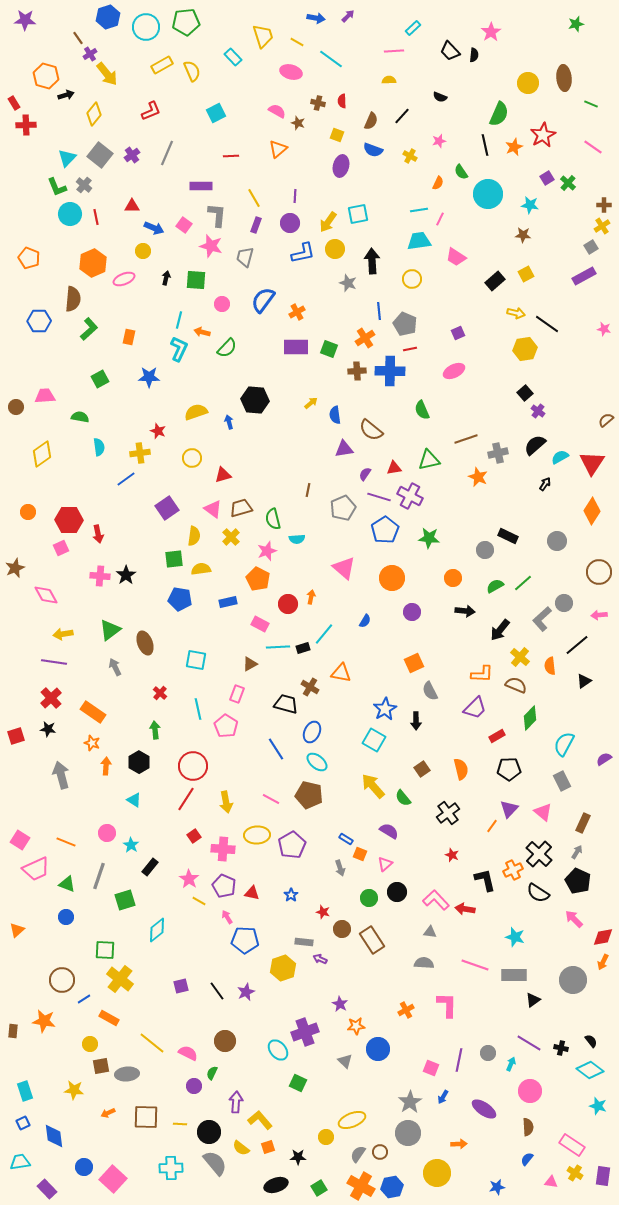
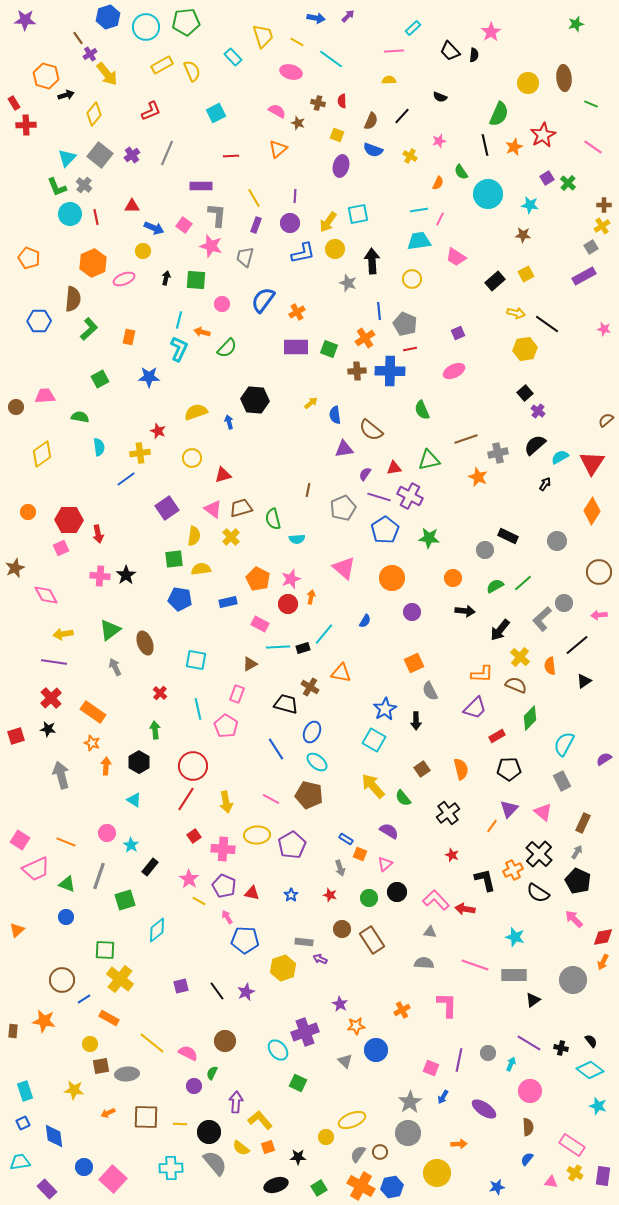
pink star at (267, 551): moved 24 px right, 28 px down
red star at (323, 912): moved 7 px right, 17 px up
orange cross at (406, 1010): moved 4 px left
blue circle at (378, 1049): moved 2 px left, 1 px down
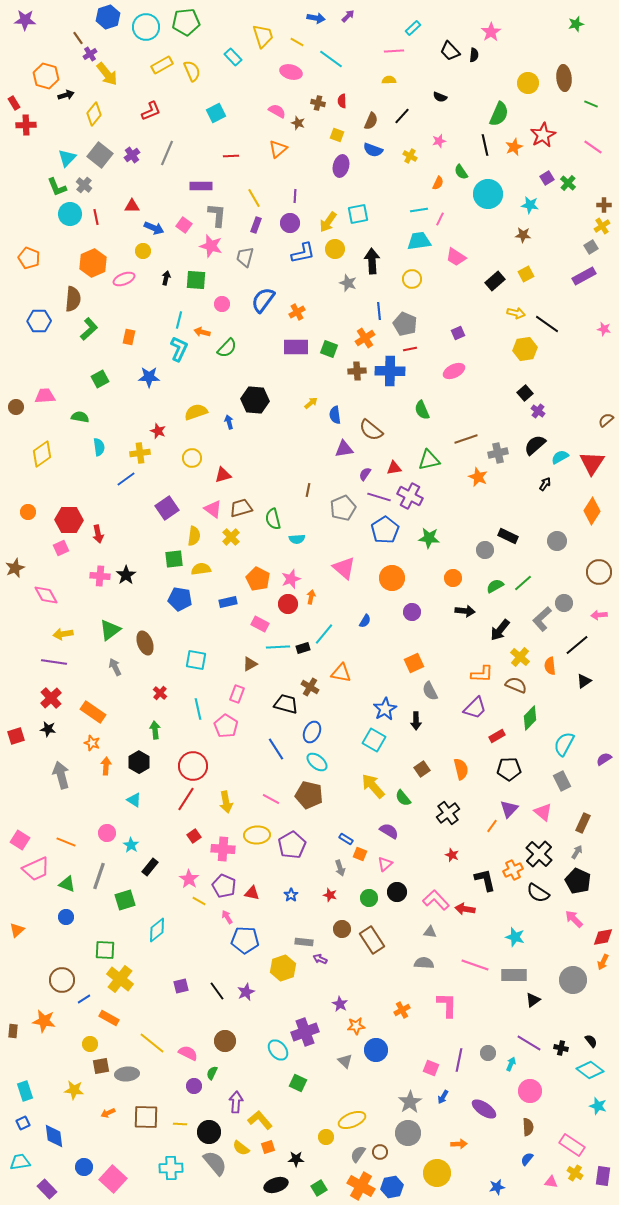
black star at (298, 1157): moved 2 px left, 2 px down
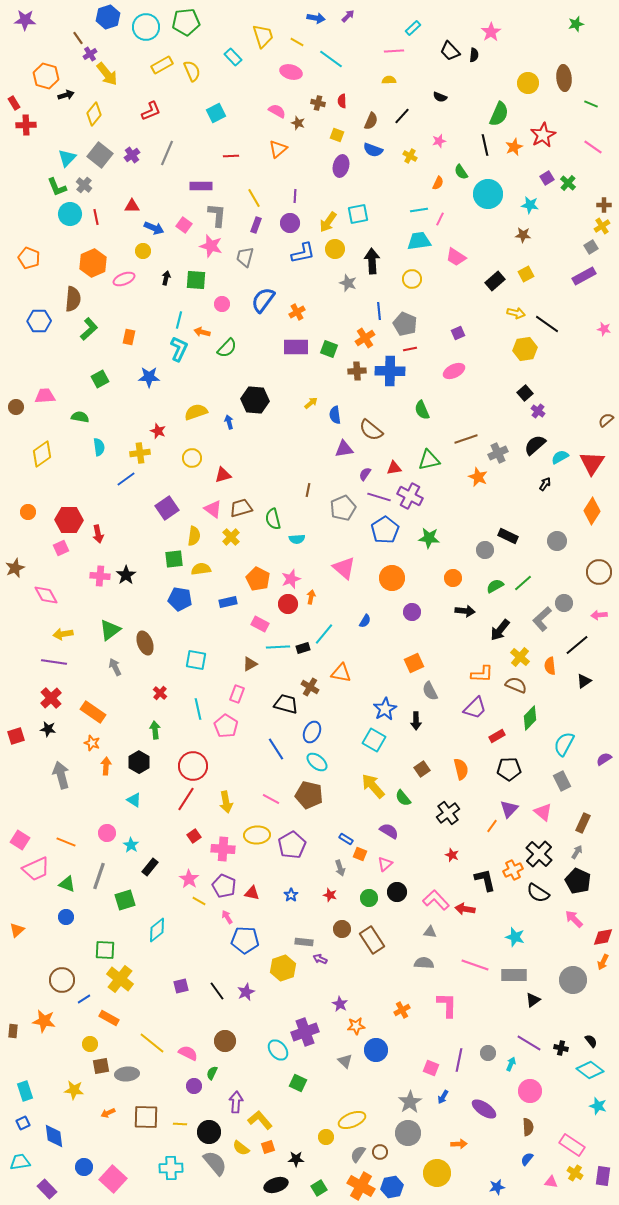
gray cross at (498, 453): rotated 12 degrees counterclockwise
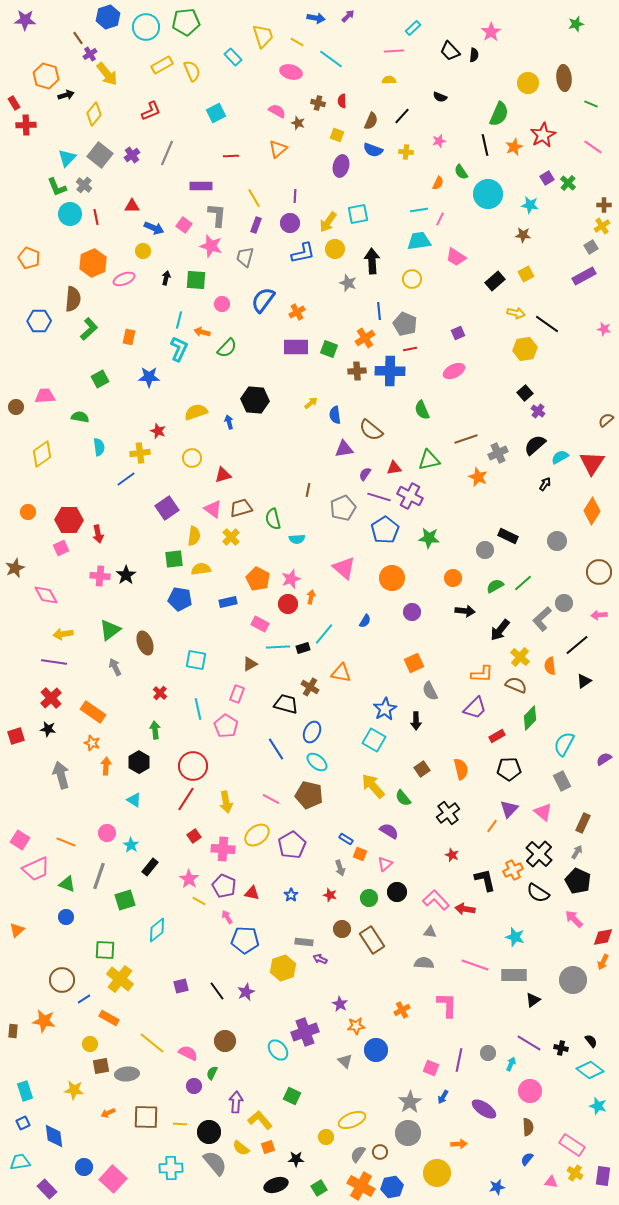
yellow cross at (410, 156): moved 4 px left, 4 px up; rotated 24 degrees counterclockwise
yellow ellipse at (257, 835): rotated 35 degrees counterclockwise
green square at (298, 1083): moved 6 px left, 13 px down
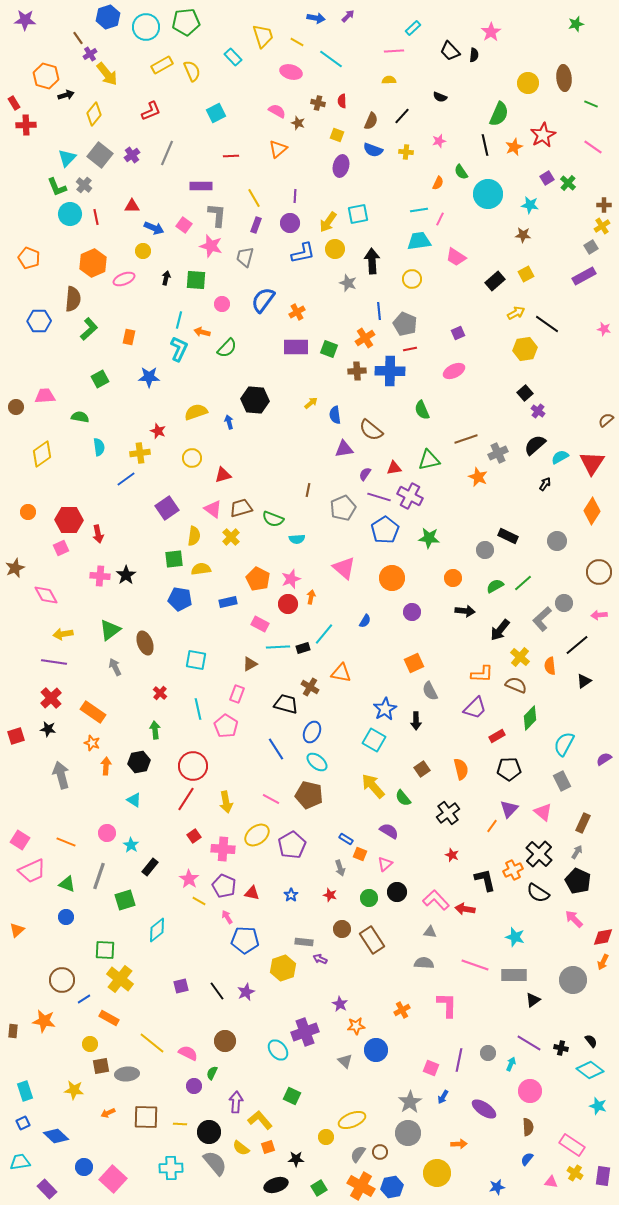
yellow arrow at (516, 313): rotated 42 degrees counterclockwise
green semicircle at (273, 519): rotated 55 degrees counterclockwise
black hexagon at (139, 762): rotated 20 degrees clockwise
pink trapezoid at (36, 869): moved 4 px left, 2 px down
blue diamond at (54, 1136): moved 2 px right; rotated 40 degrees counterclockwise
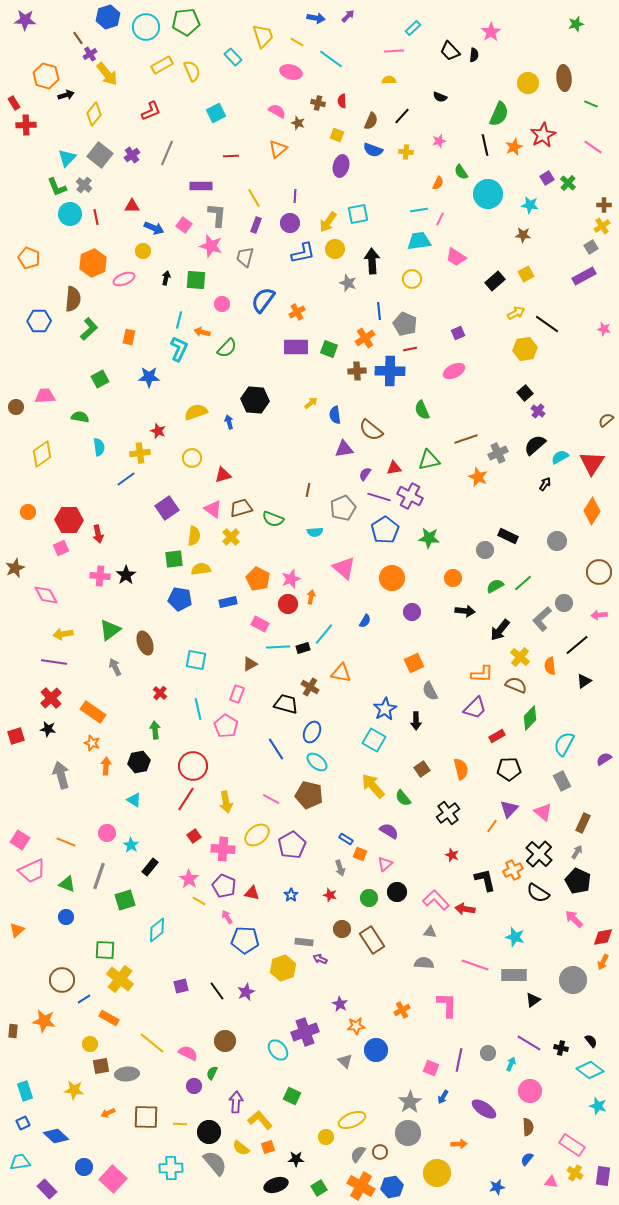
cyan semicircle at (297, 539): moved 18 px right, 7 px up
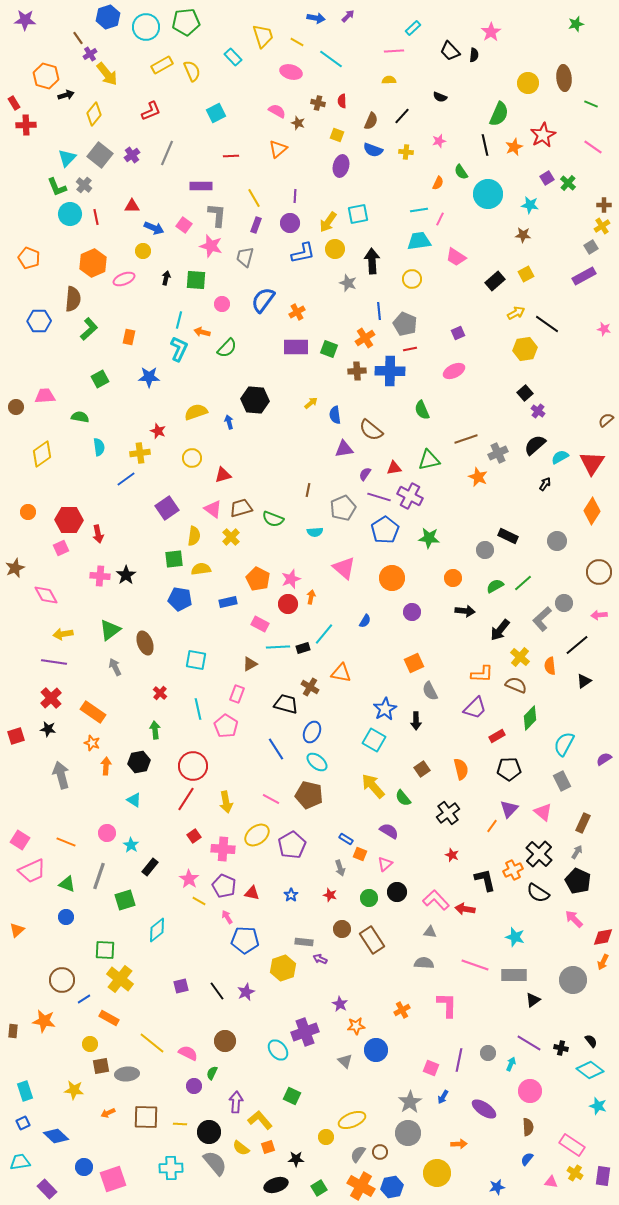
pink square at (113, 1179): rotated 28 degrees clockwise
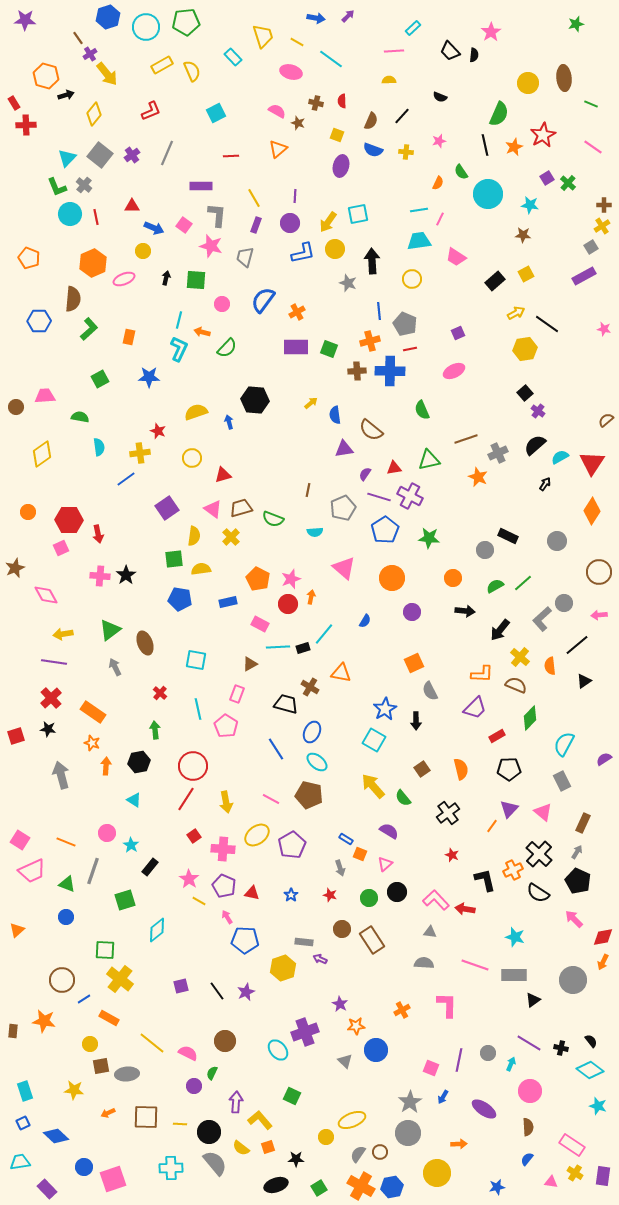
brown cross at (318, 103): moved 2 px left
orange cross at (365, 338): moved 5 px right, 3 px down; rotated 18 degrees clockwise
gray line at (99, 876): moved 6 px left, 5 px up
